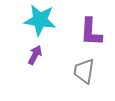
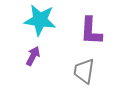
purple L-shape: moved 1 px up
purple arrow: moved 2 px left, 1 px down
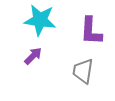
purple arrow: rotated 18 degrees clockwise
gray trapezoid: moved 1 px left
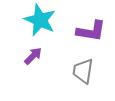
cyan star: rotated 16 degrees clockwise
purple L-shape: rotated 84 degrees counterclockwise
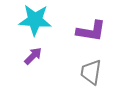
cyan star: moved 5 px left; rotated 20 degrees counterclockwise
gray trapezoid: moved 8 px right, 1 px down
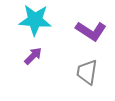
purple L-shape: rotated 24 degrees clockwise
gray trapezoid: moved 4 px left
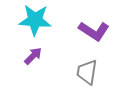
purple L-shape: moved 3 px right
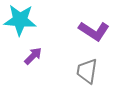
cyan star: moved 15 px left
gray trapezoid: moved 1 px up
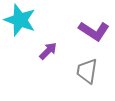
cyan star: rotated 16 degrees clockwise
purple arrow: moved 15 px right, 5 px up
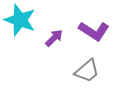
purple arrow: moved 6 px right, 13 px up
gray trapezoid: rotated 140 degrees counterclockwise
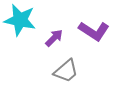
cyan star: rotated 8 degrees counterclockwise
gray trapezoid: moved 21 px left
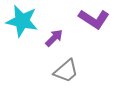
cyan star: moved 2 px right, 1 px down
purple L-shape: moved 12 px up
